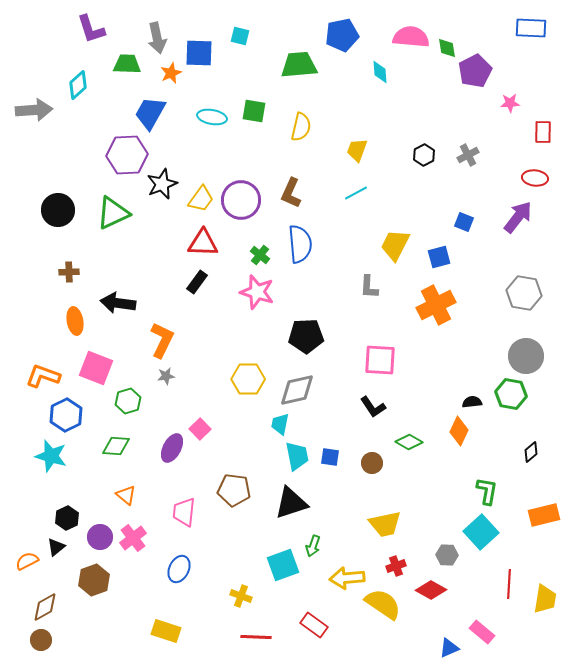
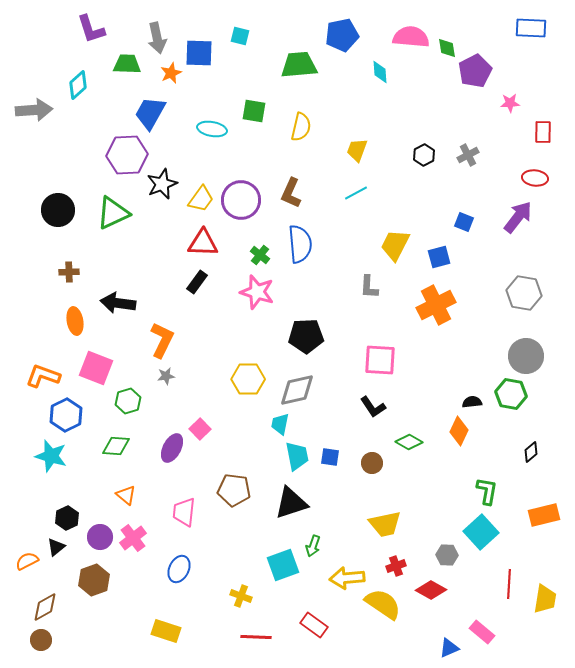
cyan ellipse at (212, 117): moved 12 px down
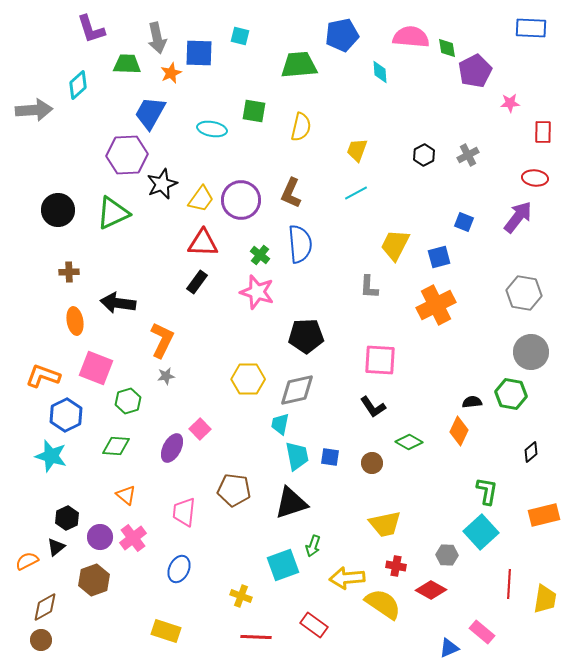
gray circle at (526, 356): moved 5 px right, 4 px up
red cross at (396, 566): rotated 30 degrees clockwise
